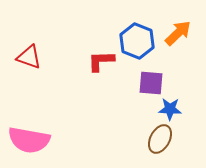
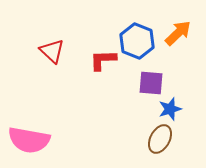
red triangle: moved 23 px right, 6 px up; rotated 24 degrees clockwise
red L-shape: moved 2 px right, 1 px up
blue star: rotated 20 degrees counterclockwise
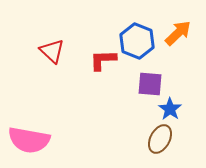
purple square: moved 1 px left, 1 px down
blue star: rotated 20 degrees counterclockwise
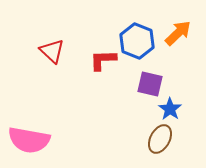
purple square: rotated 8 degrees clockwise
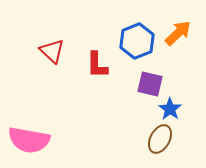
blue hexagon: rotated 16 degrees clockwise
red L-shape: moved 6 px left, 5 px down; rotated 88 degrees counterclockwise
